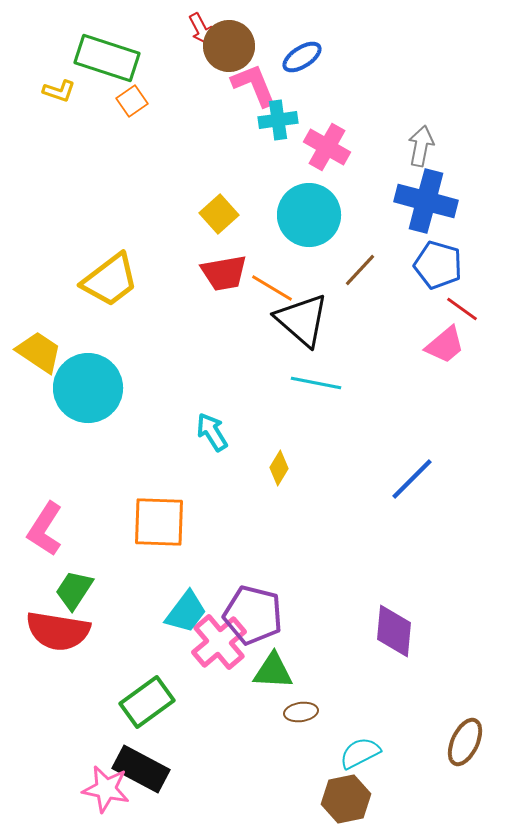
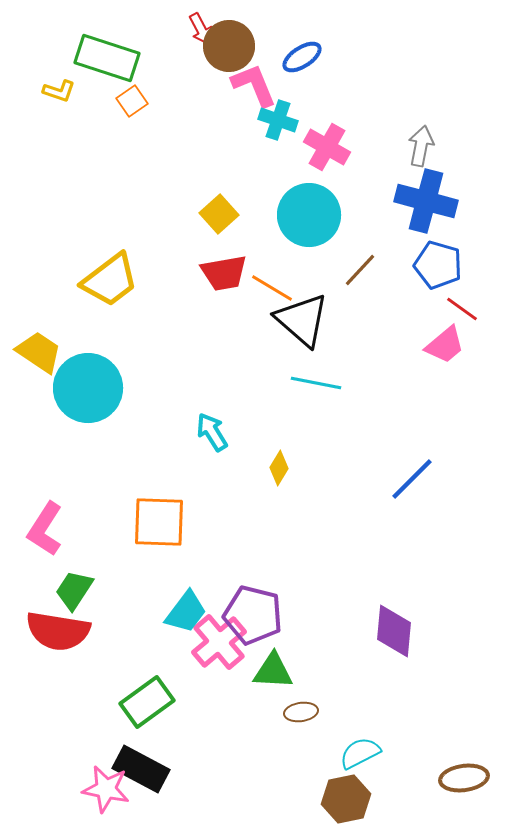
cyan cross at (278, 120): rotated 27 degrees clockwise
brown ellipse at (465, 742): moved 1 px left, 36 px down; rotated 57 degrees clockwise
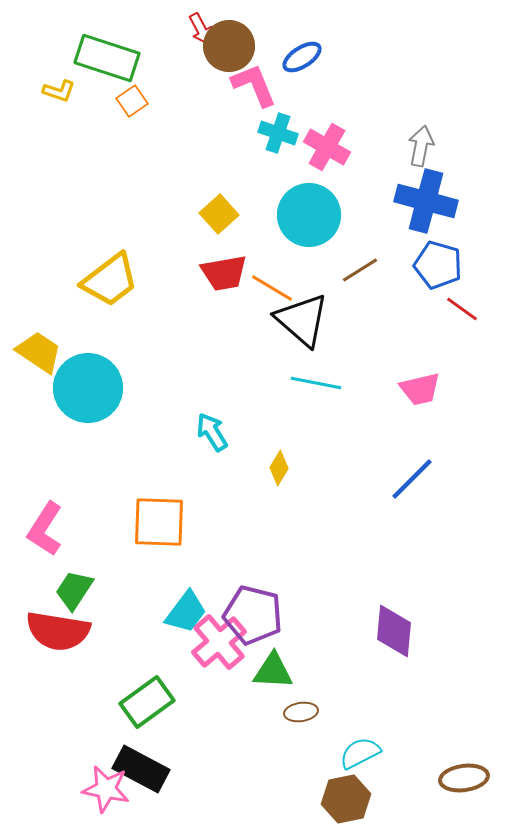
cyan cross at (278, 120): moved 13 px down
brown line at (360, 270): rotated 15 degrees clockwise
pink trapezoid at (445, 345): moved 25 px left, 44 px down; rotated 27 degrees clockwise
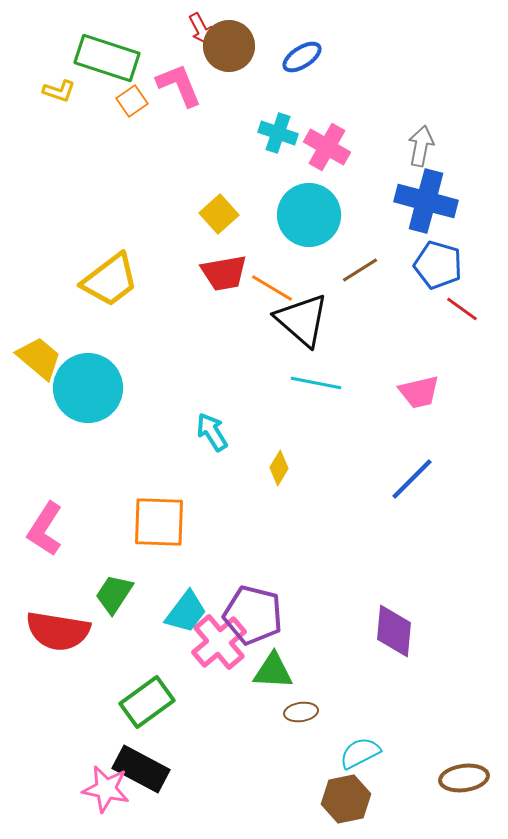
pink L-shape at (254, 85): moved 75 px left
yellow trapezoid at (39, 352): moved 6 px down; rotated 6 degrees clockwise
pink trapezoid at (420, 389): moved 1 px left, 3 px down
green trapezoid at (74, 590): moved 40 px right, 4 px down
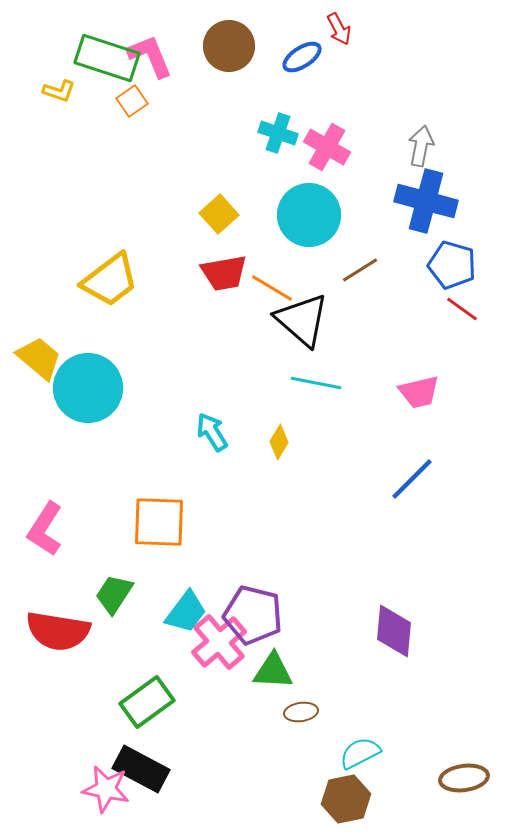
red arrow at (201, 29): moved 138 px right
pink L-shape at (179, 85): moved 29 px left, 29 px up
blue pentagon at (438, 265): moved 14 px right
yellow diamond at (279, 468): moved 26 px up
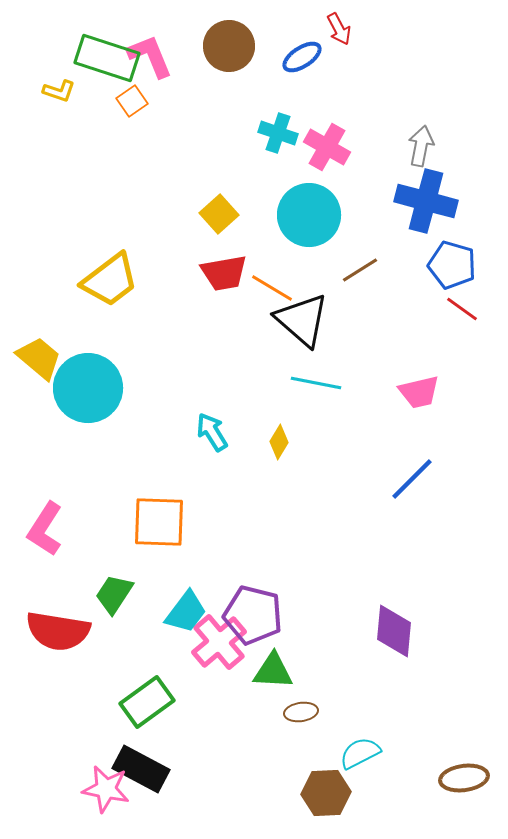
brown hexagon at (346, 799): moved 20 px left, 6 px up; rotated 9 degrees clockwise
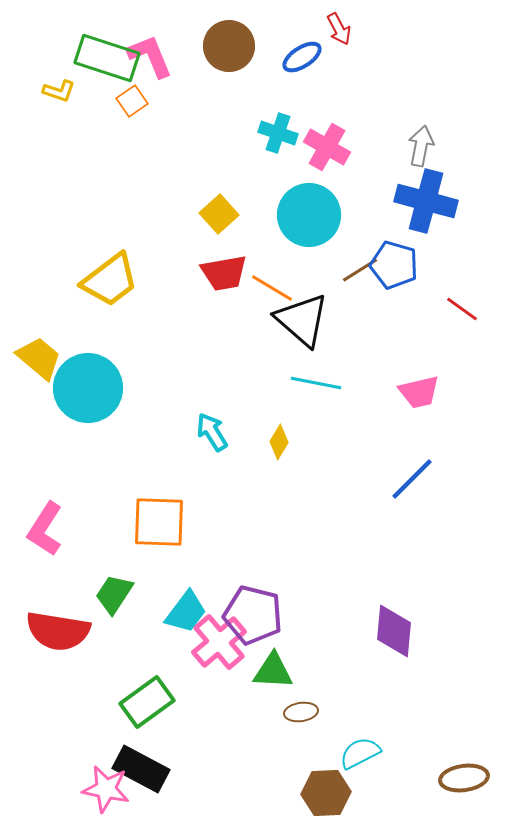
blue pentagon at (452, 265): moved 58 px left
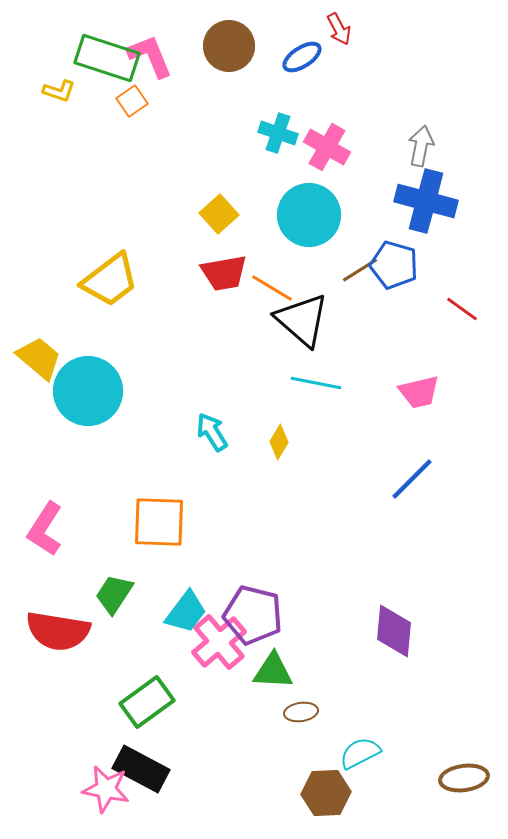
cyan circle at (88, 388): moved 3 px down
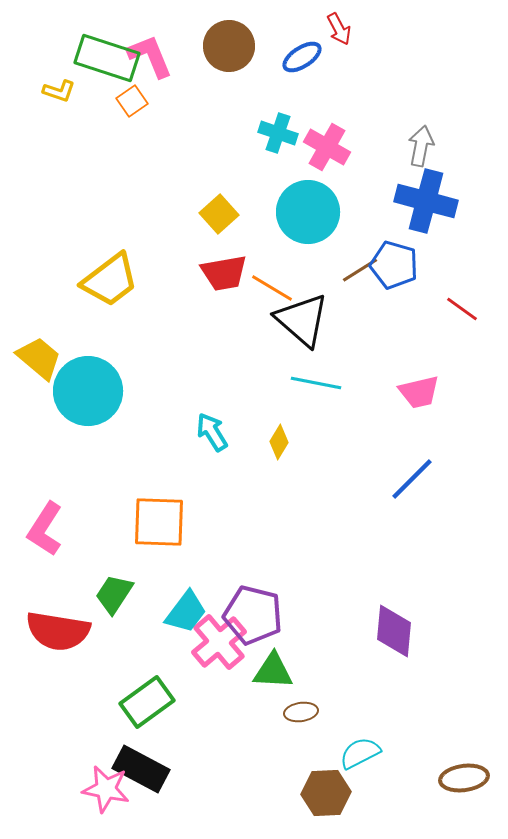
cyan circle at (309, 215): moved 1 px left, 3 px up
